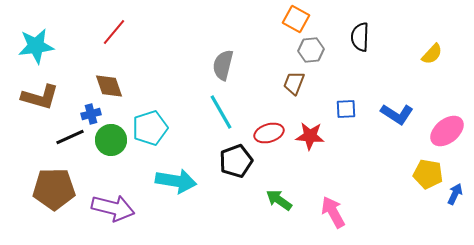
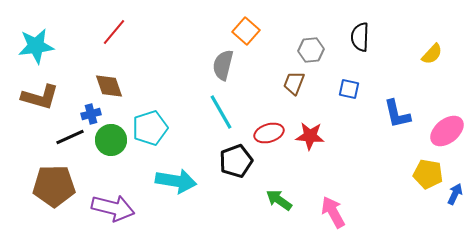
orange square: moved 50 px left, 12 px down; rotated 12 degrees clockwise
blue square: moved 3 px right, 20 px up; rotated 15 degrees clockwise
blue L-shape: rotated 44 degrees clockwise
brown pentagon: moved 3 px up
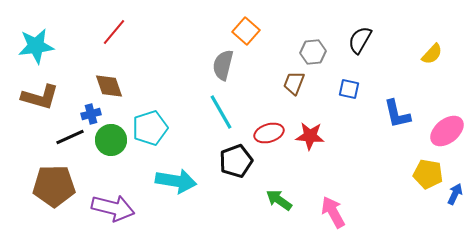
black semicircle: moved 3 px down; rotated 28 degrees clockwise
gray hexagon: moved 2 px right, 2 px down
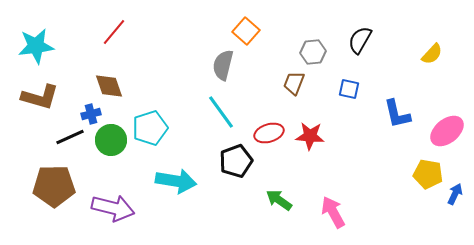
cyan line: rotated 6 degrees counterclockwise
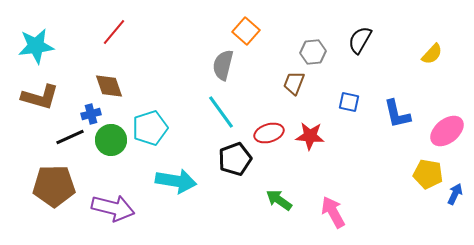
blue square: moved 13 px down
black pentagon: moved 1 px left, 2 px up
